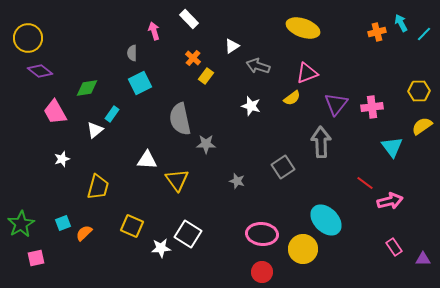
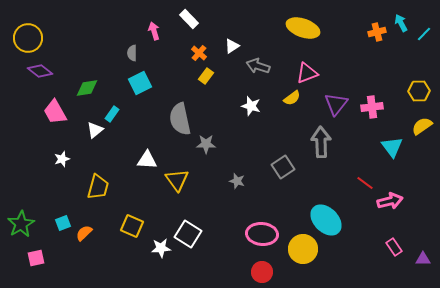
orange cross at (193, 58): moved 6 px right, 5 px up
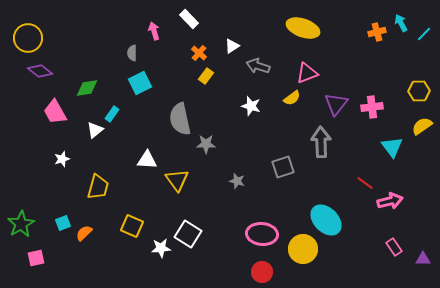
gray square at (283, 167): rotated 15 degrees clockwise
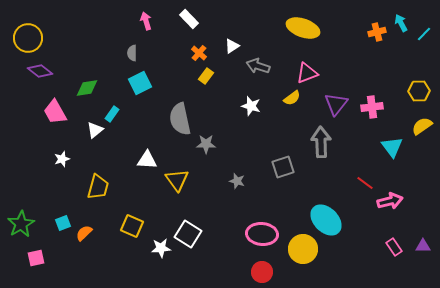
pink arrow at (154, 31): moved 8 px left, 10 px up
purple triangle at (423, 259): moved 13 px up
